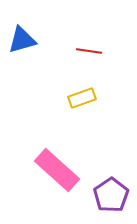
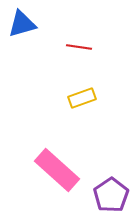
blue triangle: moved 16 px up
red line: moved 10 px left, 4 px up
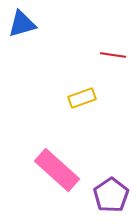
red line: moved 34 px right, 8 px down
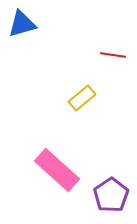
yellow rectangle: rotated 20 degrees counterclockwise
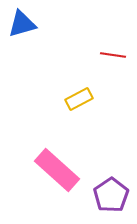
yellow rectangle: moved 3 px left, 1 px down; rotated 12 degrees clockwise
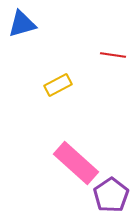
yellow rectangle: moved 21 px left, 14 px up
pink rectangle: moved 19 px right, 7 px up
